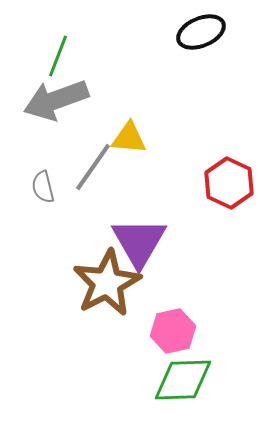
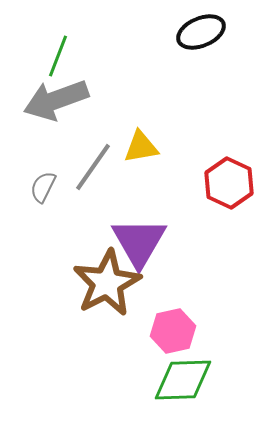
yellow triangle: moved 12 px right, 9 px down; rotated 15 degrees counterclockwise
gray semicircle: rotated 40 degrees clockwise
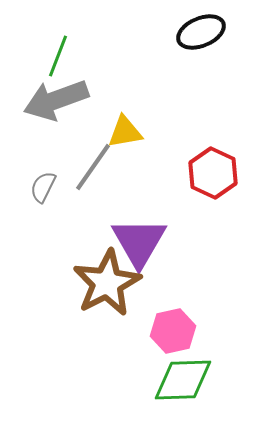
yellow triangle: moved 16 px left, 15 px up
red hexagon: moved 16 px left, 10 px up
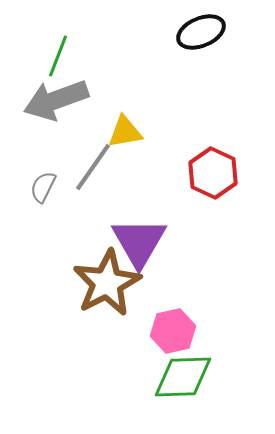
green diamond: moved 3 px up
